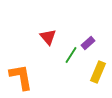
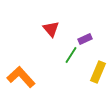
red triangle: moved 3 px right, 8 px up
purple rectangle: moved 3 px left, 4 px up; rotated 16 degrees clockwise
orange L-shape: rotated 32 degrees counterclockwise
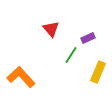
purple rectangle: moved 3 px right, 1 px up
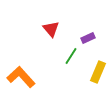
green line: moved 1 px down
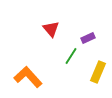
orange L-shape: moved 7 px right
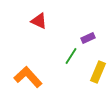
red triangle: moved 12 px left, 8 px up; rotated 24 degrees counterclockwise
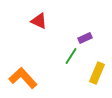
purple rectangle: moved 3 px left
yellow rectangle: moved 1 px left, 1 px down
orange L-shape: moved 5 px left, 1 px down
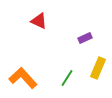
green line: moved 4 px left, 22 px down
yellow rectangle: moved 1 px right, 5 px up
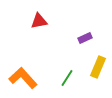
red triangle: rotated 36 degrees counterclockwise
yellow rectangle: moved 1 px up
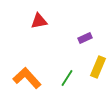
orange L-shape: moved 4 px right
